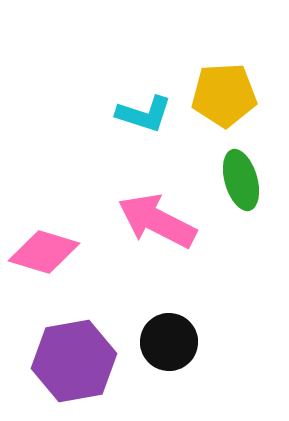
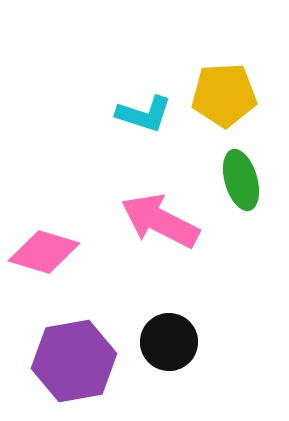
pink arrow: moved 3 px right
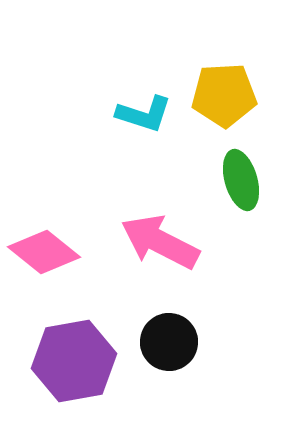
pink arrow: moved 21 px down
pink diamond: rotated 22 degrees clockwise
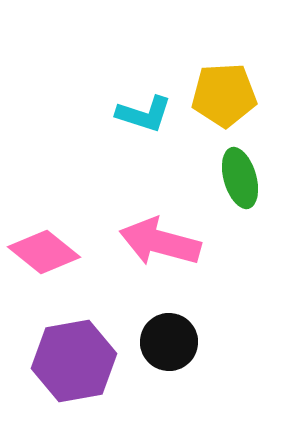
green ellipse: moved 1 px left, 2 px up
pink arrow: rotated 12 degrees counterclockwise
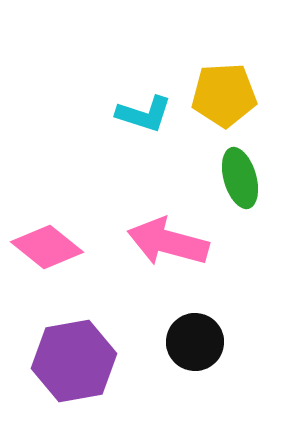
pink arrow: moved 8 px right
pink diamond: moved 3 px right, 5 px up
black circle: moved 26 px right
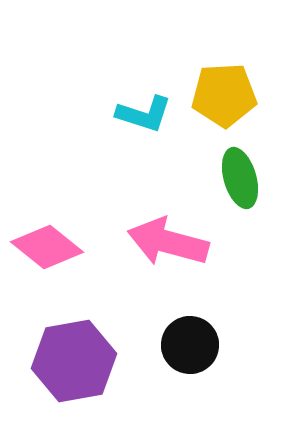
black circle: moved 5 px left, 3 px down
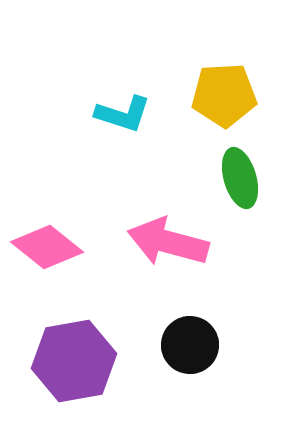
cyan L-shape: moved 21 px left
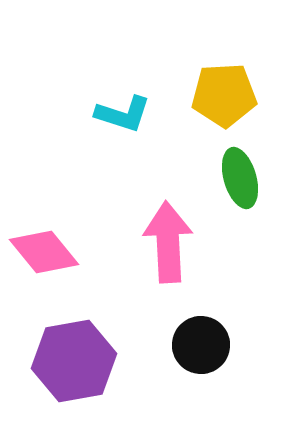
pink arrow: rotated 72 degrees clockwise
pink diamond: moved 3 px left, 5 px down; rotated 12 degrees clockwise
black circle: moved 11 px right
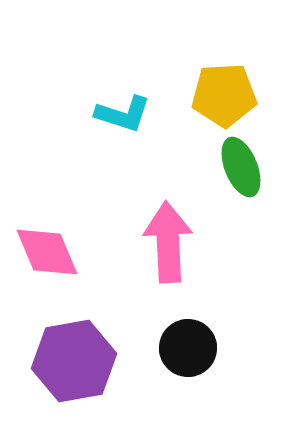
green ellipse: moved 1 px right, 11 px up; rotated 6 degrees counterclockwise
pink diamond: moved 3 px right; rotated 16 degrees clockwise
black circle: moved 13 px left, 3 px down
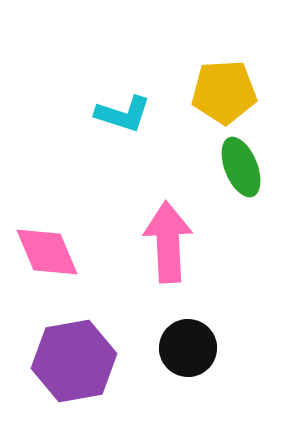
yellow pentagon: moved 3 px up
